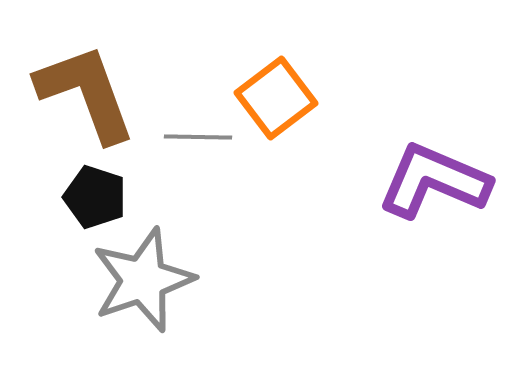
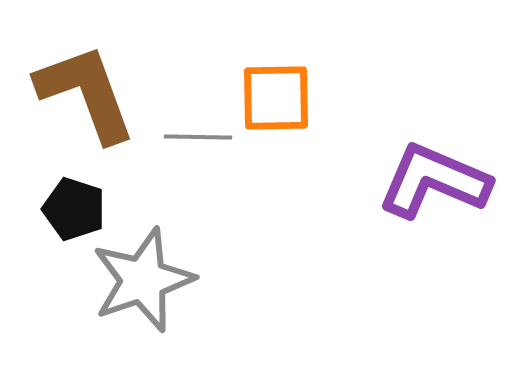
orange square: rotated 36 degrees clockwise
black pentagon: moved 21 px left, 12 px down
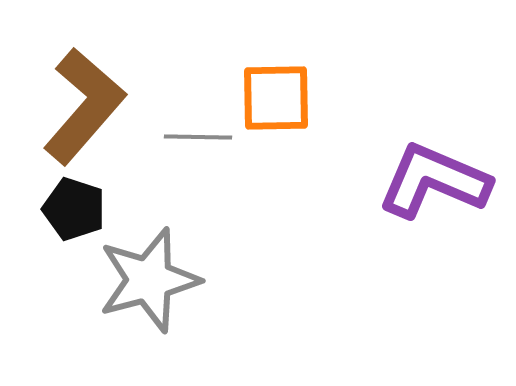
brown L-shape: moved 2 px left, 13 px down; rotated 61 degrees clockwise
gray star: moved 6 px right; rotated 4 degrees clockwise
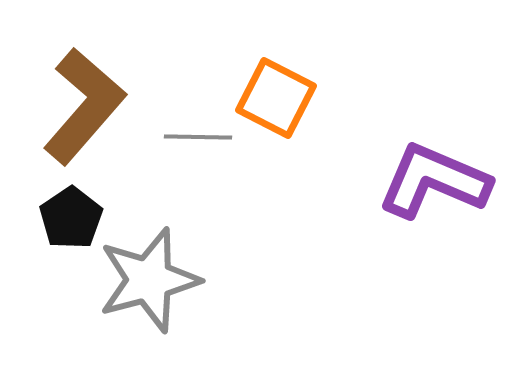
orange square: rotated 28 degrees clockwise
black pentagon: moved 3 px left, 9 px down; rotated 20 degrees clockwise
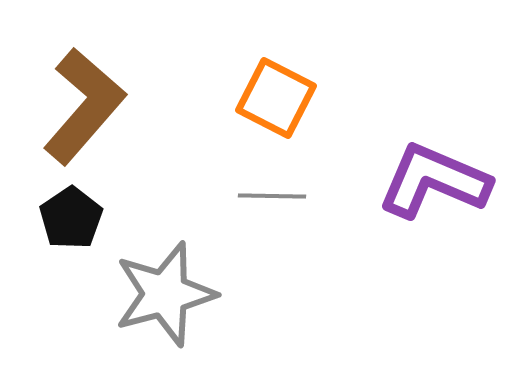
gray line: moved 74 px right, 59 px down
gray star: moved 16 px right, 14 px down
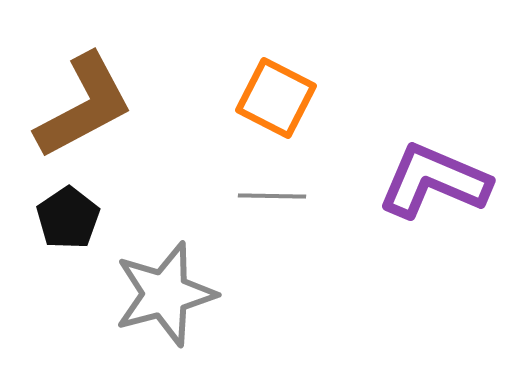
brown L-shape: rotated 21 degrees clockwise
black pentagon: moved 3 px left
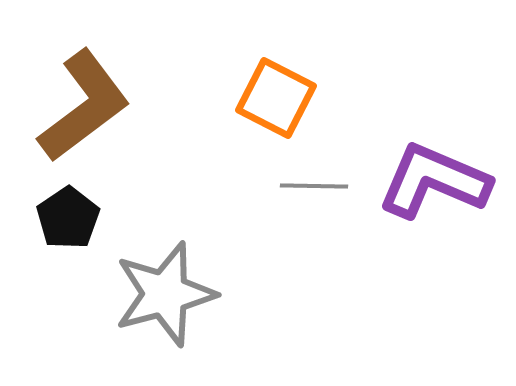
brown L-shape: rotated 9 degrees counterclockwise
gray line: moved 42 px right, 10 px up
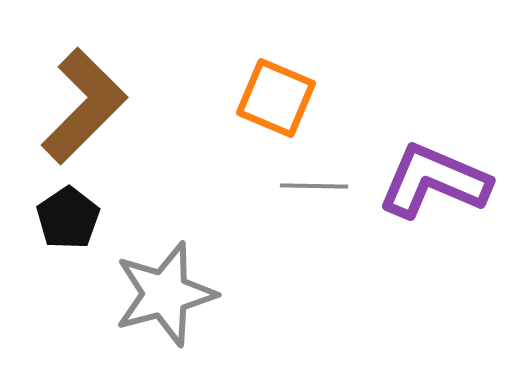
orange square: rotated 4 degrees counterclockwise
brown L-shape: rotated 8 degrees counterclockwise
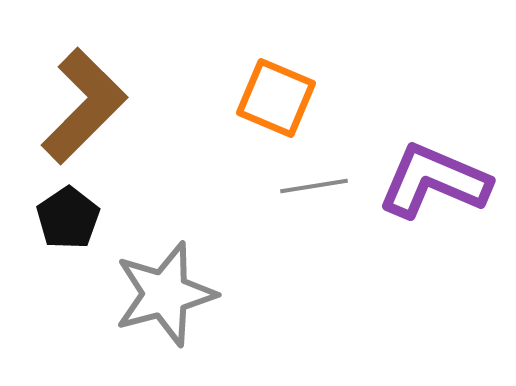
gray line: rotated 10 degrees counterclockwise
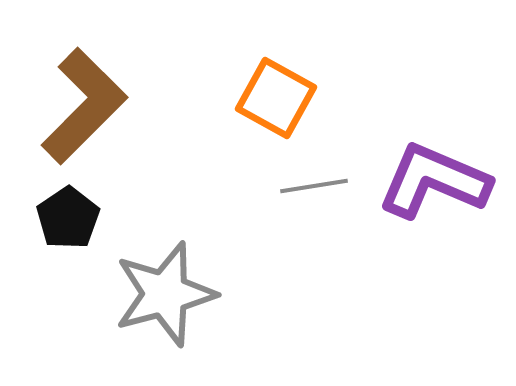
orange square: rotated 6 degrees clockwise
